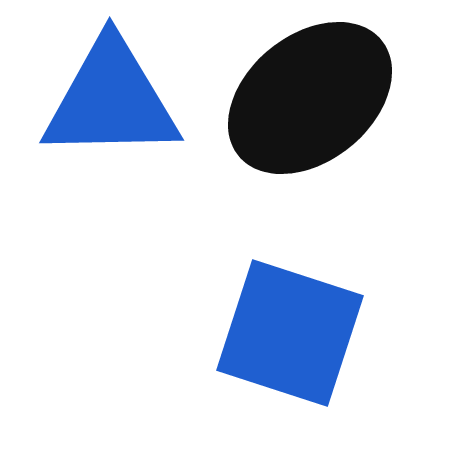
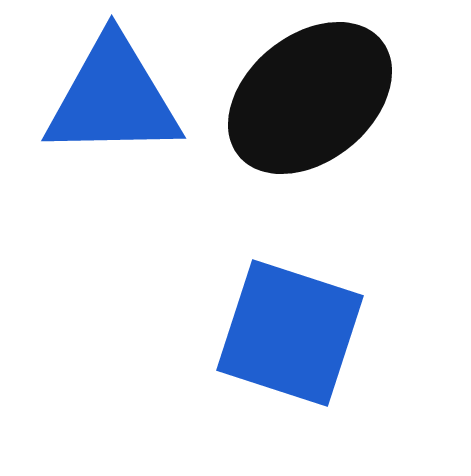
blue triangle: moved 2 px right, 2 px up
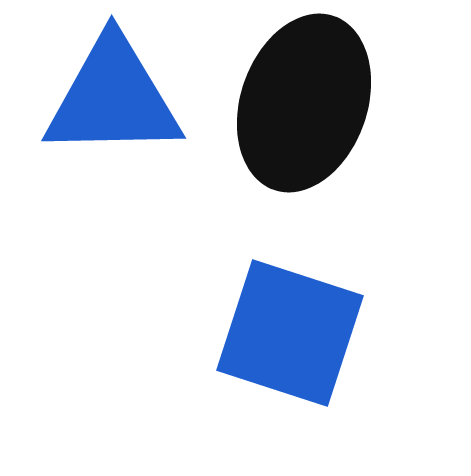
black ellipse: moved 6 px left, 5 px down; rotated 32 degrees counterclockwise
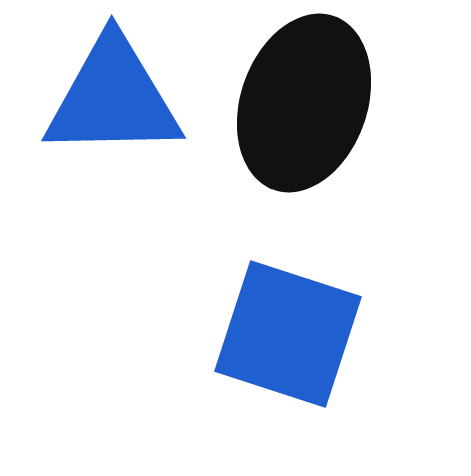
blue square: moved 2 px left, 1 px down
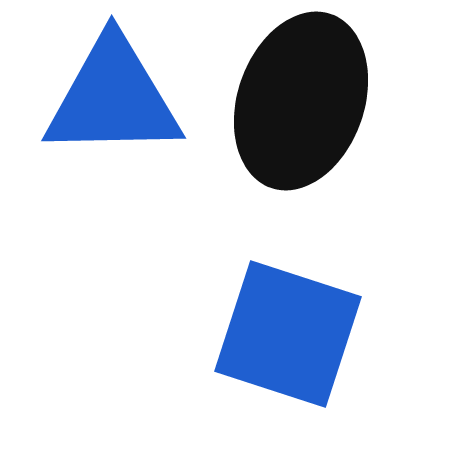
black ellipse: moved 3 px left, 2 px up
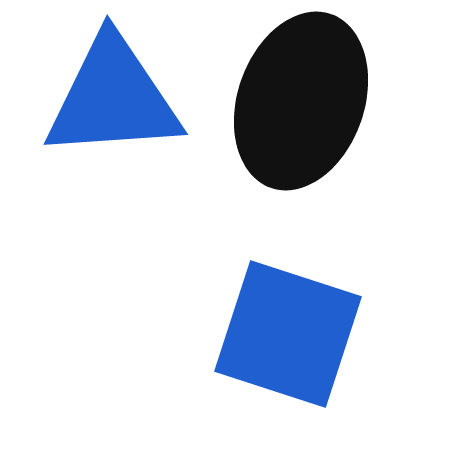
blue triangle: rotated 3 degrees counterclockwise
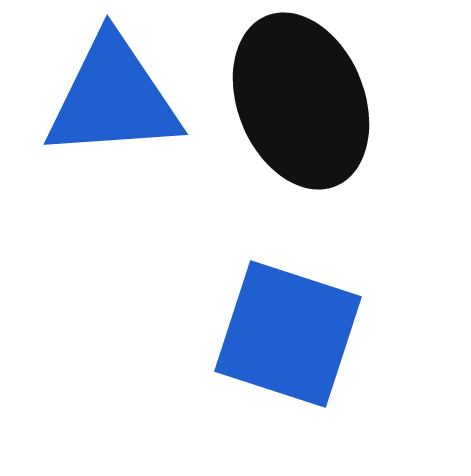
black ellipse: rotated 41 degrees counterclockwise
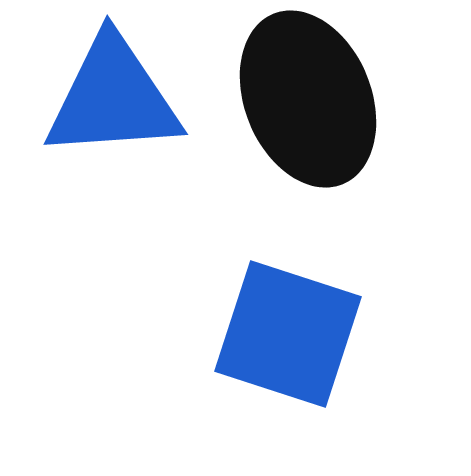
black ellipse: moved 7 px right, 2 px up
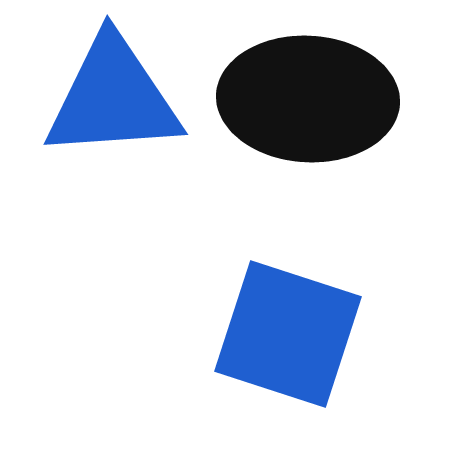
black ellipse: rotated 65 degrees counterclockwise
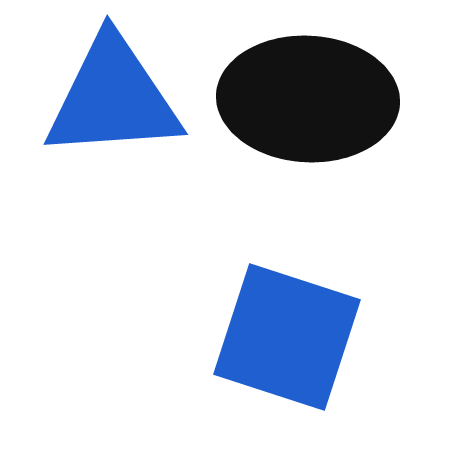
blue square: moved 1 px left, 3 px down
